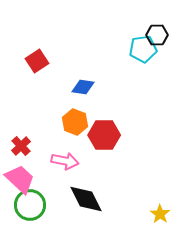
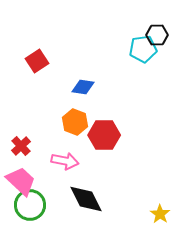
pink trapezoid: moved 1 px right, 2 px down
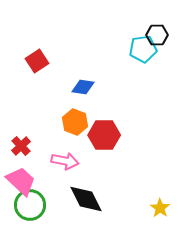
yellow star: moved 6 px up
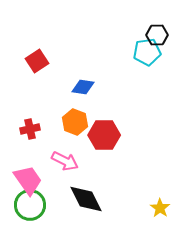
cyan pentagon: moved 4 px right, 3 px down
red cross: moved 9 px right, 17 px up; rotated 30 degrees clockwise
pink arrow: rotated 16 degrees clockwise
pink trapezoid: moved 7 px right, 1 px up; rotated 12 degrees clockwise
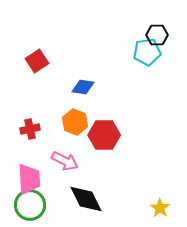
pink trapezoid: moved 1 px right, 1 px up; rotated 32 degrees clockwise
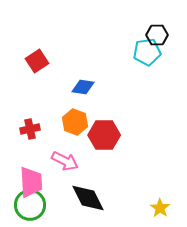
pink trapezoid: moved 2 px right, 3 px down
black diamond: moved 2 px right, 1 px up
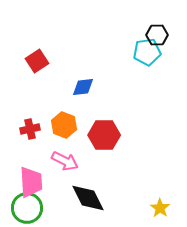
blue diamond: rotated 15 degrees counterclockwise
orange hexagon: moved 11 px left, 3 px down
green circle: moved 3 px left, 3 px down
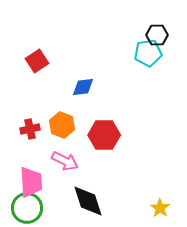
cyan pentagon: moved 1 px right, 1 px down
orange hexagon: moved 2 px left
black diamond: moved 3 px down; rotated 9 degrees clockwise
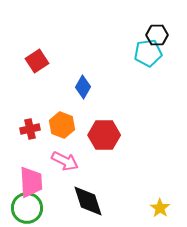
blue diamond: rotated 55 degrees counterclockwise
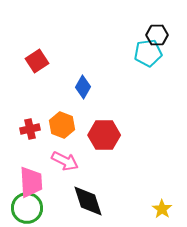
yellow star: moved 2 px right, 1 px down
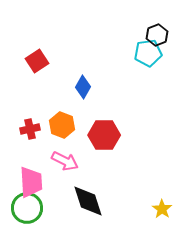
black hexagon: rotated 20 degrees counterclockwise
